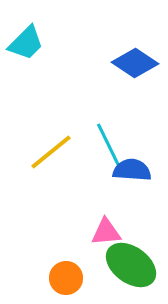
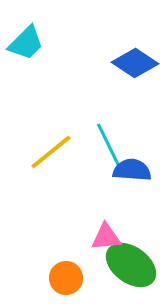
pink triangle: moved 5 px down
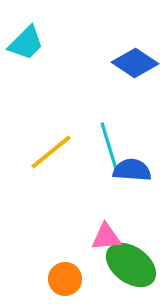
cyan line: rotated 9 degrees clockwise
orange circle: moved 1 px left, 1 px down
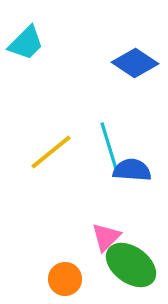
pink triangle: rotated 40 degrees counterclockwise
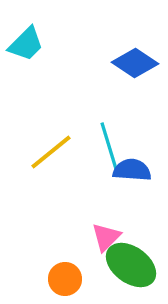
cyan trapezoid: moved 1 px down
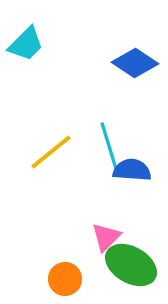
green ellipse: rotated 6 degrees counterclockwise
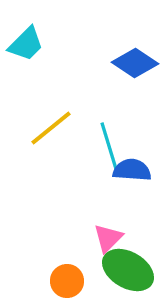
yellow line: moved 24 px up
pink triangle: moved 2 px right, 1 px down
green ellipse: moved 3 px left, 5 px down
orange circle: moved 2 px right, 2 px down
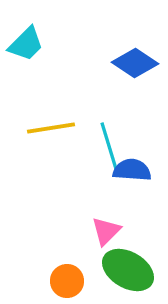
yellow line: rotated 30 degrees clockwise
pink triangle: moved 2 px left, 7 px up
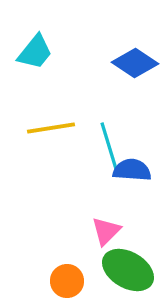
cyan trapezoid: moved 9 px right, 8 px down; rotated 6 degrees counterclockwise
